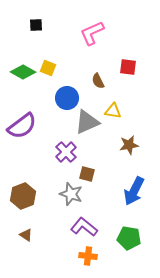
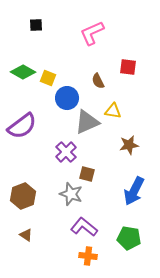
yellow square: moved 10 px down
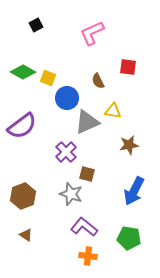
black square: rotated 24 degrees counterclockwise
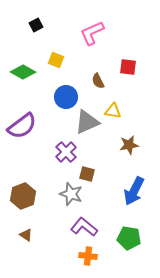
yellow square: moved 8 px right, 18 px up
blue circle: moved 1 px left, 1 px up
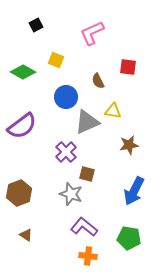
brown hexagon: moved 4 px left, 3 px up
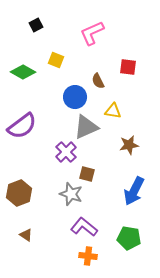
blue circle: moved 9 px right
gray triangle: moved 1 px left, 5 px down
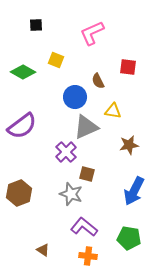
black square: rotated 24 degrees clockwise
brown triangle: moved 17 px right, 15 px down
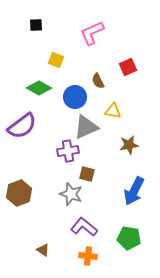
red square: rotated 30 degrees counterclockwise
green diamond: moved 16 px right, 16 px down
purple cross: moved 2 px right, 1 px up; rotated 35 degrees clockwise
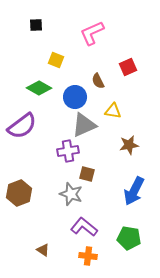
gray triangle: moved 2 px left, 2 px up
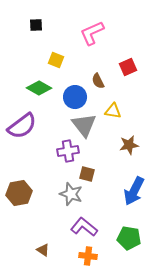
gray triangle: rotated 44 degrees counterclockwise
brown hexagon: rotated 10 degrees clockwise
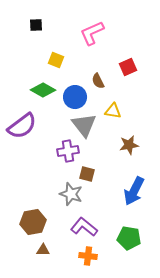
green diamond: moved 4 px right, 2 px down
brown hexagon: moved 14 px right, 29 px down
brown triangle: rotated 32 degrees counterclockwise
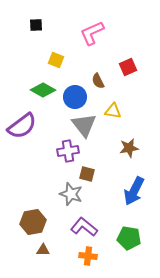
brown star: moved 3 px down
